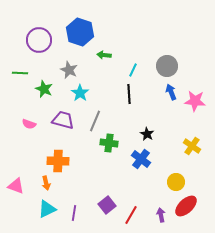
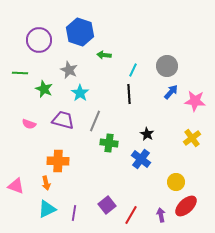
blue arrow: rotated 63 degrees clockwise
yellow cross: moved 8 px up; rotated 18 degrees clockwise
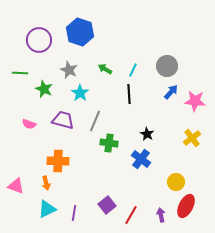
green arrow: moved 1 px right, 14 px down; rotated 24 degrees clockwise
red ellipse: rotated 20 degrees counterclockwise
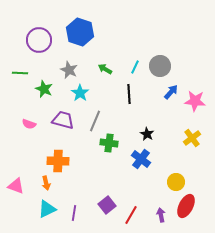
gray circle: moved 7 px left
cyan line: moved 2 px right, 3 px up
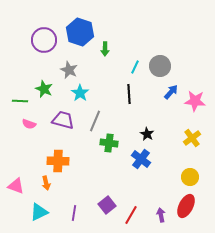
purple circle: moved 5 px right
green arrow: moved 20 px up; rotated 120 degrees counterclockwise
green line: moved 28 px down
yellow circle: moved 14 px right, 5 px up
cyan triangle: moved 8 px left, 3 px down
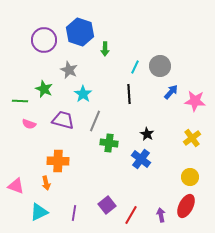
cyan star: moved 3 px right, 1 px down
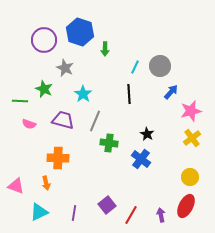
gray star: moved 4 px left, 2 px up
pink star: moved 4 px left, 10 px down; rotated 20 degrees counterclockwise
orange cross: moved 3 px up
